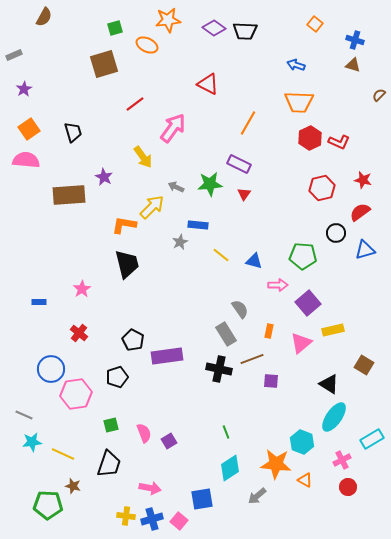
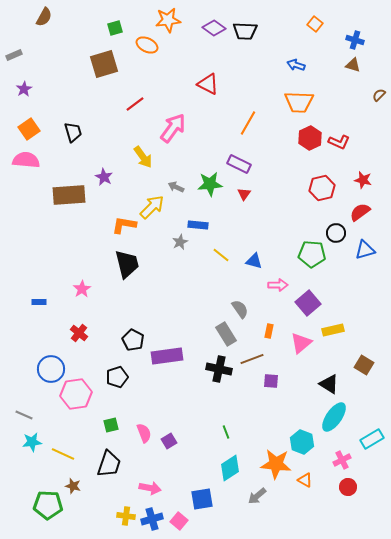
green pentagon at (303, 256): moved 9 px right, 2 px up
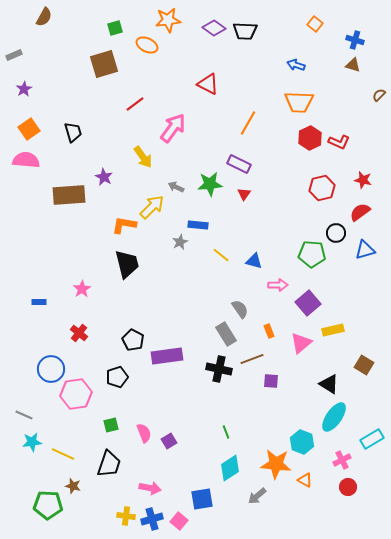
orange rectangle at (269, 331): rotated 32 degrees counterclockwise
